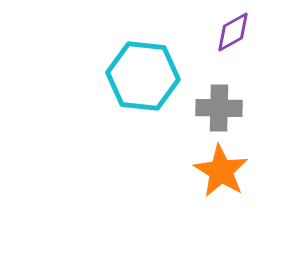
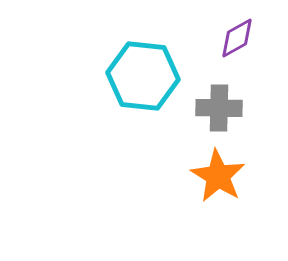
purple diamond: moved 4 px right, 6 px down
orange star: moved 3 px left, 5 px down
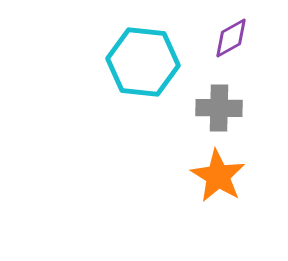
purple diamond: moved 6 px left
cyan hexagon: moved 14 px up
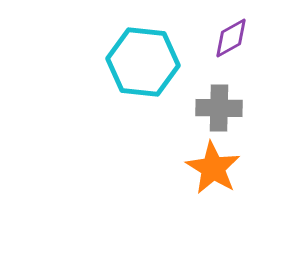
orange star: moved 5 px left, 8 px up
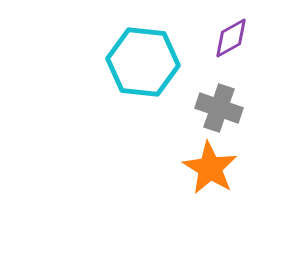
gray cross: rotated 18 degrees clockwise
orange star: moved 3 px left
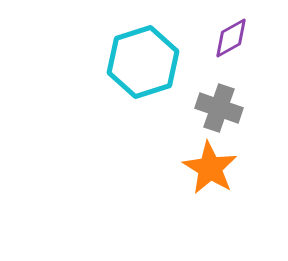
cyan hexagon: rotated 24 degrees counterclockwise
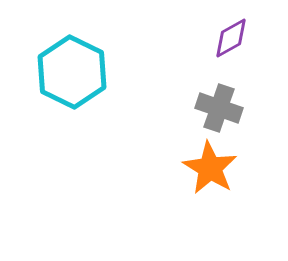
cyan hexagon: moved 71 px left, 10 px down; rotated 16 degrees counterclockwise
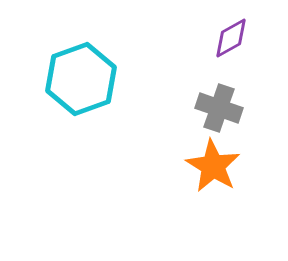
cyan hexagon: moved 9 px right, 7 px down; rotated 14 degrees clockwise
orange star: moved 3 px right, 2 px up
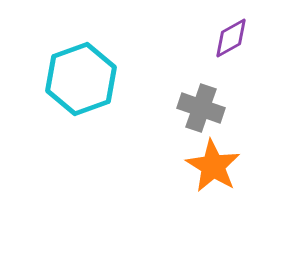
gray cross: moved 18 px left
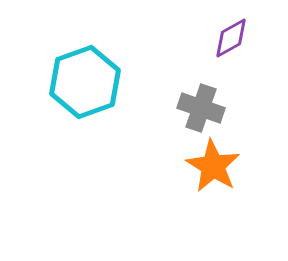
cyan hexagon: moved 4 px right, 3 px down
